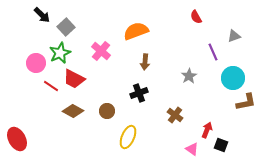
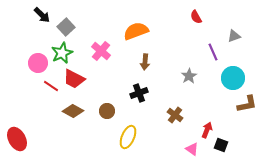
green star: moved 2 px right
pink circle: moved 2 px right
brown L-shape: moved 1 px right, 2 px down
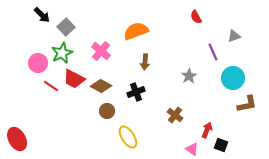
black cross: moved 3 px left, 1 px up
brown diamond: moved 28 px right, 25 px up
yellow ellipse: rotated 55 degrees counterclockwise
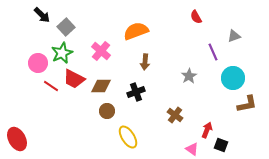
brown diamond: rotated 30 degrees counterclockwise
